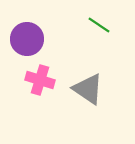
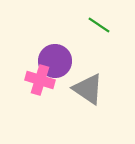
purple circle: moved 28 px right, 22 px down
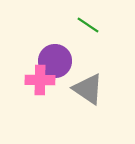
green line: moved 11 px left
pink cross: rotated 16 degrees counterclockwise
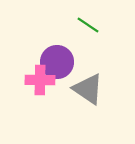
purple circle: moved 2 px right, 1 px down
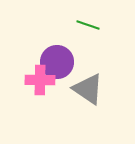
green line: rotated 15 degrees counterclockwise
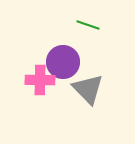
purple circle: moved 6 px right
gray triangle: rotated 12 degrees clockwise
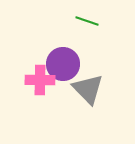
green line: moved 1 px left, 4 px up
purple circle: moved 2 px down
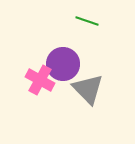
pink cross: rotated 28 degrees clockwise
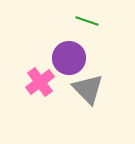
purple circle: moved 6 px right, 6 px up
pink cross: moved 2 px down; rotated 24 degrees clockwise
